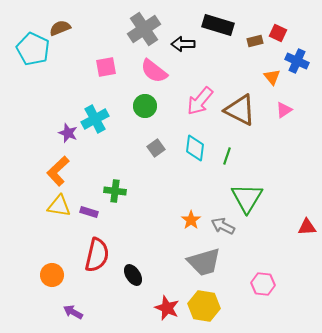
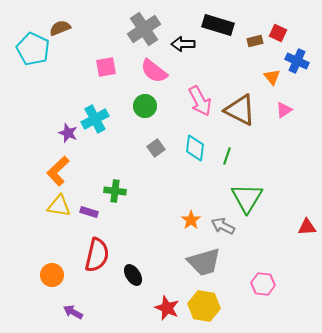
pink arrow: rotated 68 degrees counterclockwise
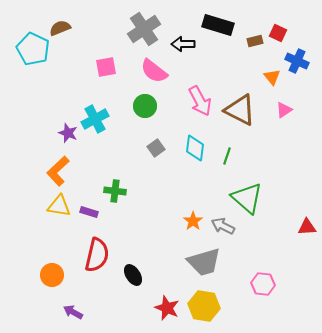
green triangle: rotated 20 degrees counterclockwise
orange star: moved 2 px right, 1 px down
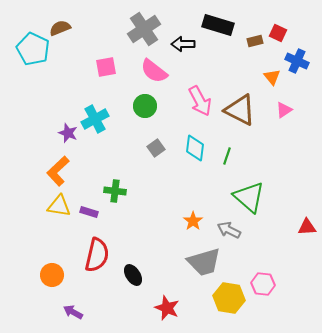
green triangle: moved 2 px right, 1 px up
gray arrow: moved 6 px right, 4 px down
yellow hexagon: moved 25 px right, 8 px up
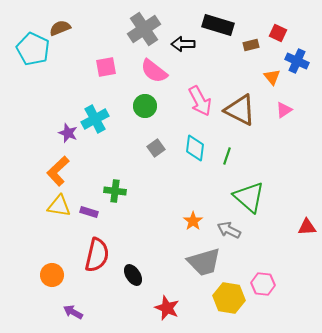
brown rectangle: moved 4 px left, 4 px down
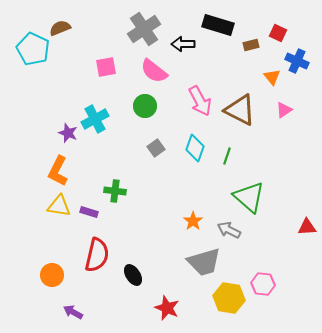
cyan diamond: rotated 12 degrees clockwise
orange L-shape: rotated 20 degrees counterclockwise
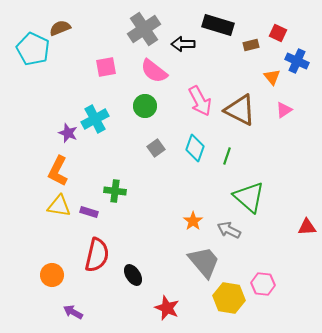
gray trapezoid: rotated 114 degrees counterclockwise
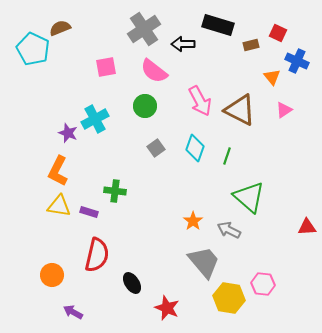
black ellipse: moved 1 px left, 8 px down
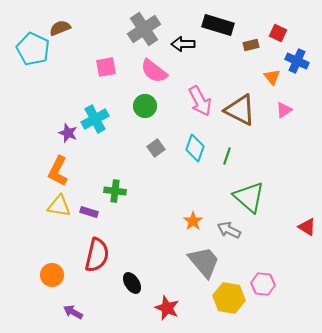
red triangle: rotated 36 degrees clockwise
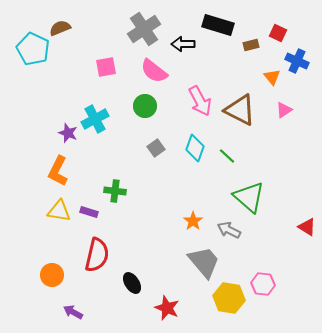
green line: rotated 66 degrees counterclockwise
yellow triangle: moved 5 px down
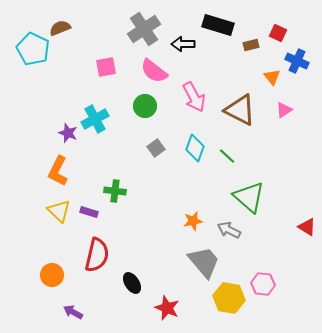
pink arrow: moved 6 px left, 4 px up
yellow triangle: rotated 35 degrees clockwise
orange star: rotated 24 degrees clockwise
